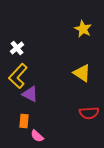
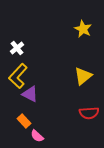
yellow triangle: moved 1 px right, 3 px down; rotated 48 degrees clockwise
orange rectangle: rotated 48 degrees counterclockwise
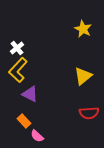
yellow L-shape: moved 6 px up
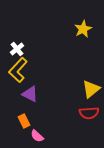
yellow star: rotated 18 degrees clockwise
white cross: moved 1 px down
yellow triangle: moved 8 px right, 13 px down
orange rectangle: rotated 16 degrees clockwise
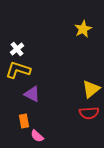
yellow L-shape: rotated 65 degrees clockwise
purple triangle: moved 2 px right
orange rectangle: rotated 16 degrees clockwise
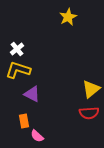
yellow star: moved 15 px left, 12 px up
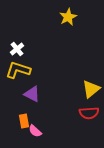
pink semicircle: moved 2 px left, 5 px up
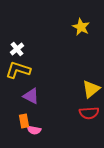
yellow star: moved 13 px right, 10 px down; rotated 18 degrees counterclockwise
purple triangle: moved 1 px left, 2 px down
pink semicircle: moved 1 px left, 1 px up; rotated 32 degrees counterclockwise
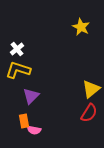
purple triangle: rotated 48 degrees clockwise
red semicircle: rotated 54 degrees counterclockwise
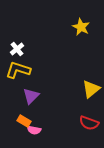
red semicircle: moved 10 px down; rotated 78 degrees clockwise
orange rectangle: rotated 48 degrees counterclockwise
